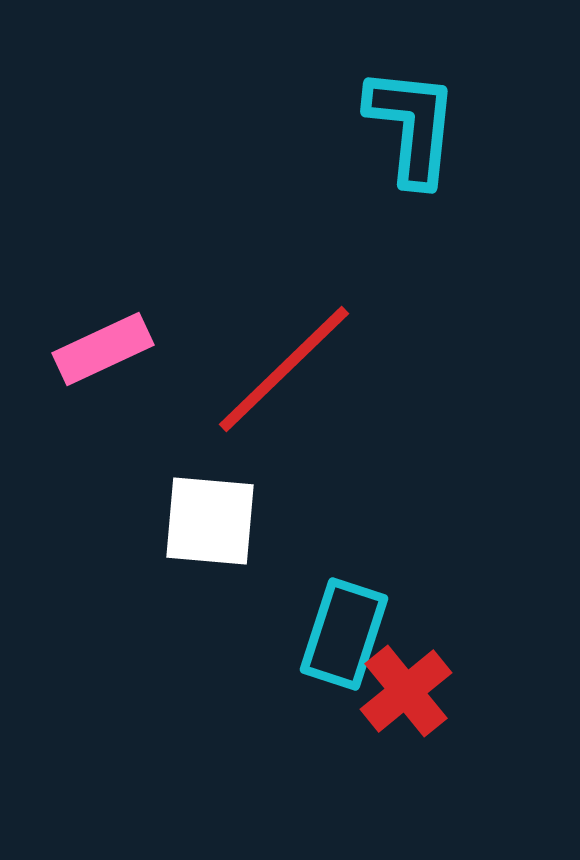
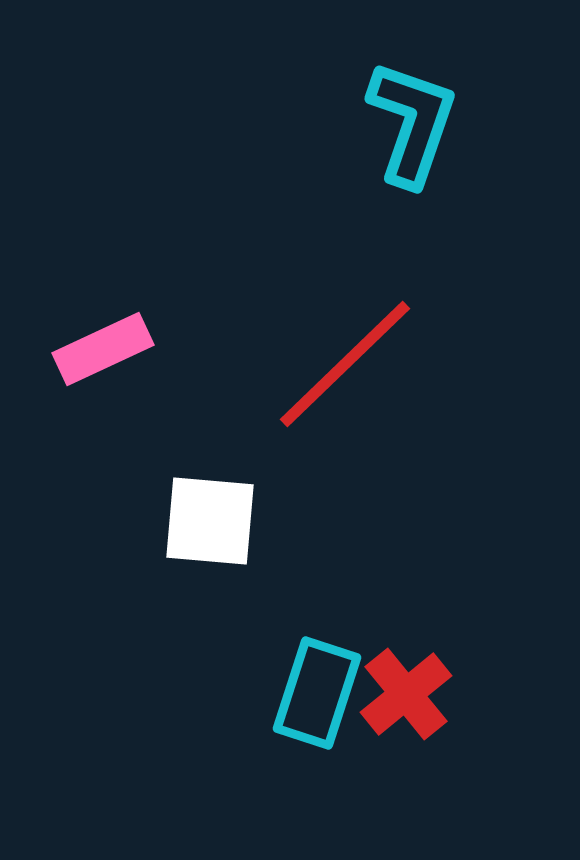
cyan L-shape: moved 3 px up; rotated 13 degrees clockwise
red line: moved 61 px right, 5 px up
cyan rectangle: moved 27 px left, 59 px down
red cross: moved 3 px down
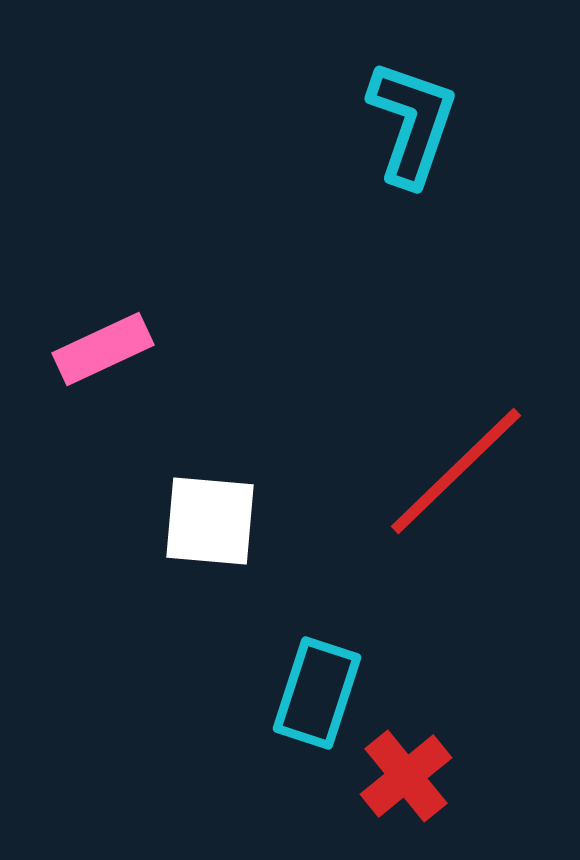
red line: moved 111 px right, 107 px down
red cross: moved 82 px down
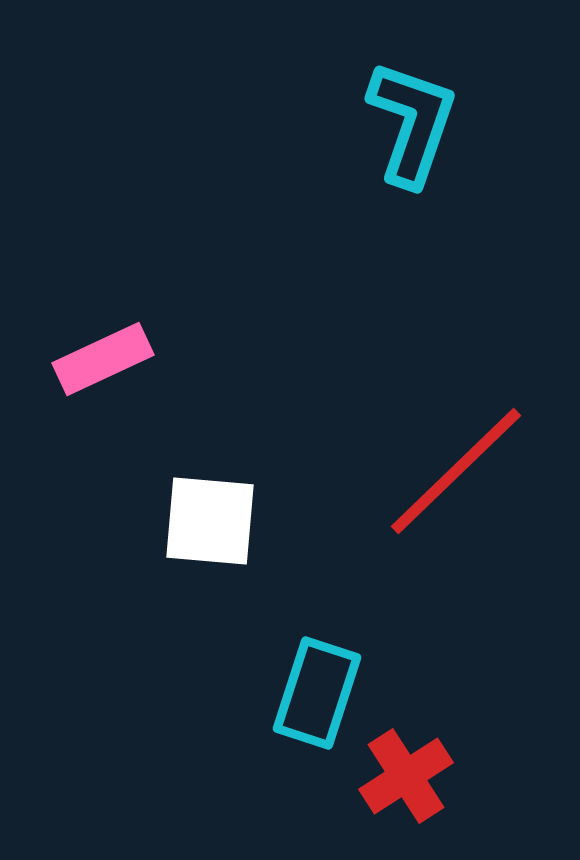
pink rectangle: moved 10 px down
red cross: rotated 6 degrees clockwise
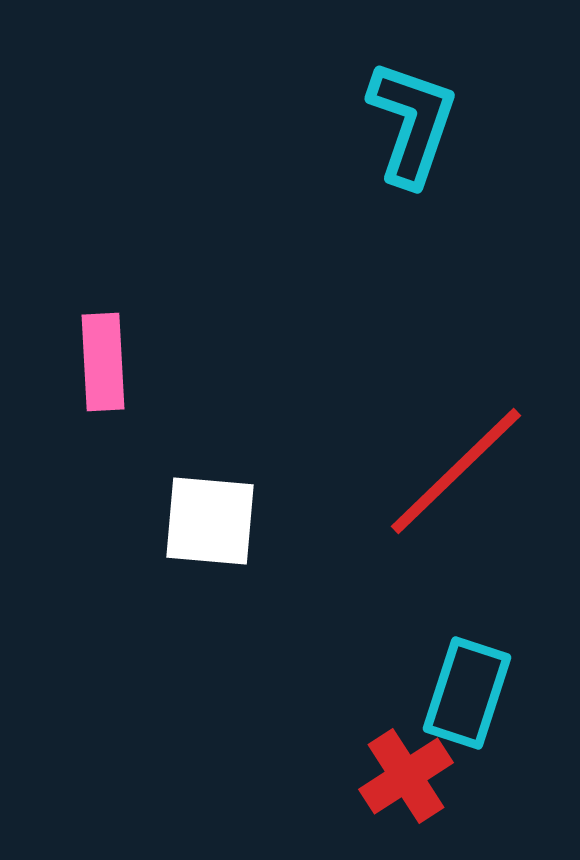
pink rectangle: moved 3 px down; rotated 68 degrees counterclockwise
cyan rectangle: moved 150 px right
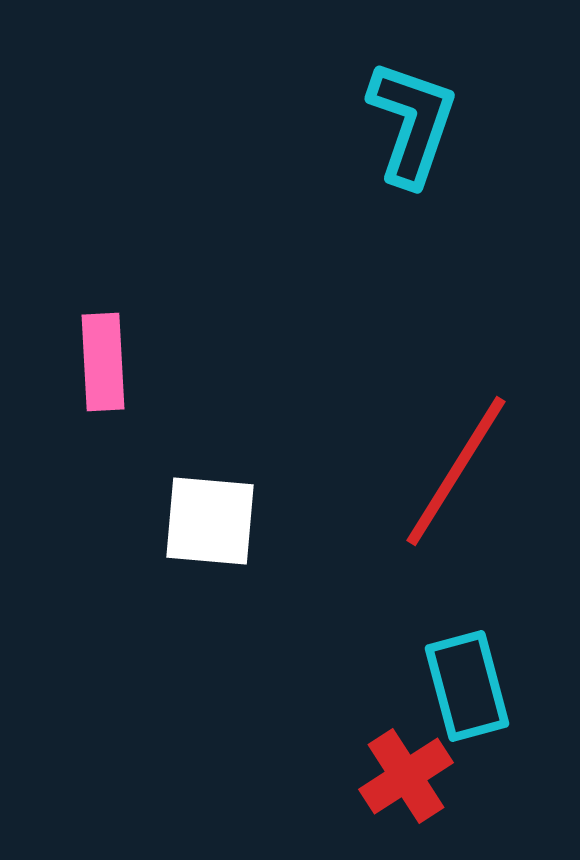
red line: rotated 14 degrees counterclockwise
cyan rectangle: moved 7 px up; rotated 33 degrees counterclockwise
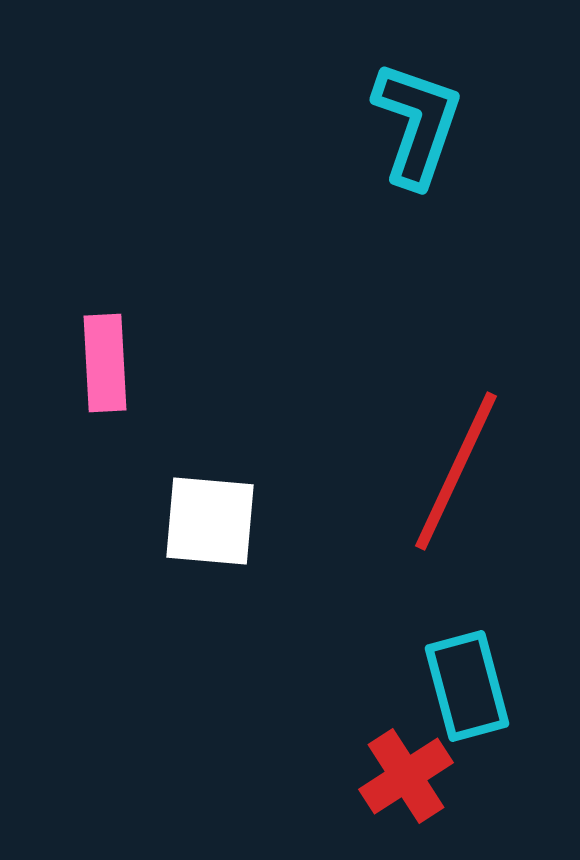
cyan L-shape: moved 5 px right, 1 px down
pink rectangle: moved 2 px right, 1 px down
red line: rotated 7 degrees counterclockwise
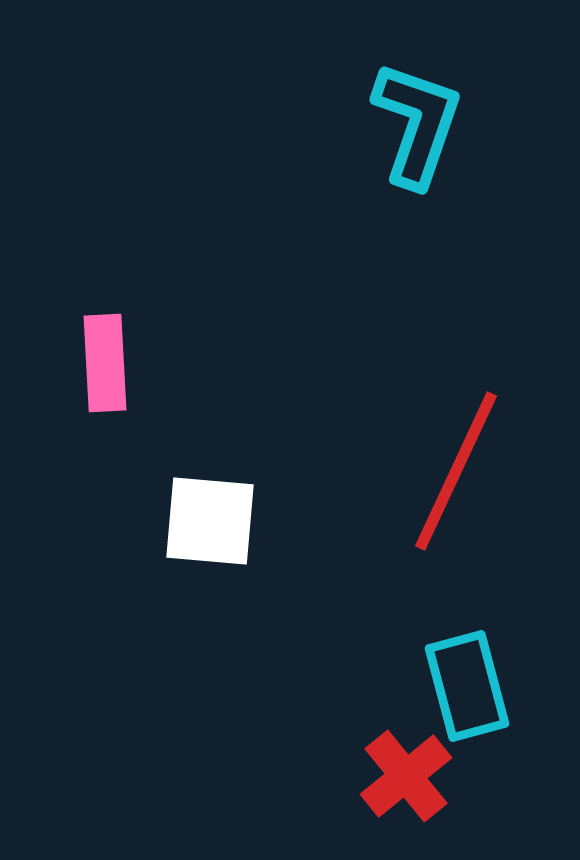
red cross: rotated 6 degrees counterclockwise
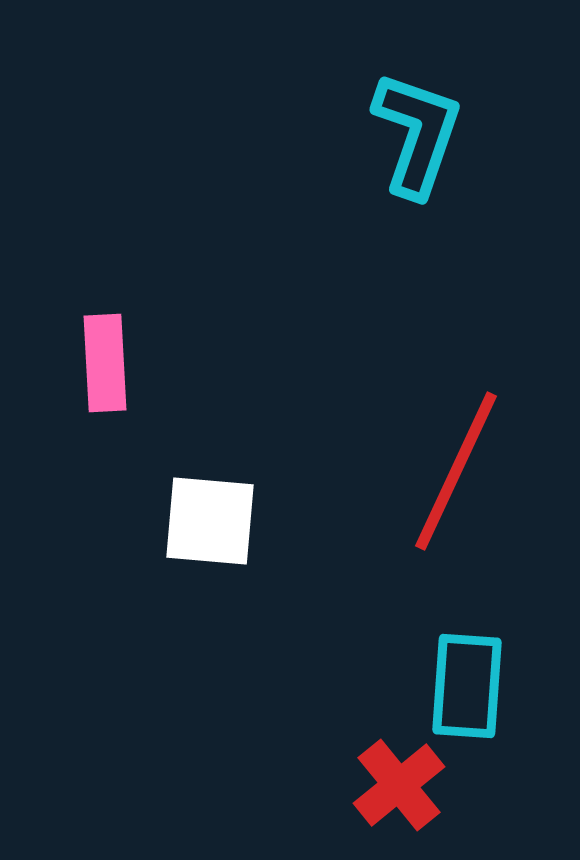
cyan L-shape: moved 10 px down
cyan rectangle: rotated 19 degrees clockwise
red cross: moved 7 px left, 9 px down
